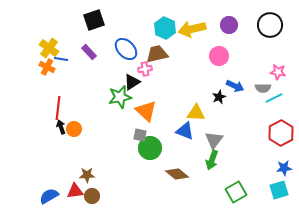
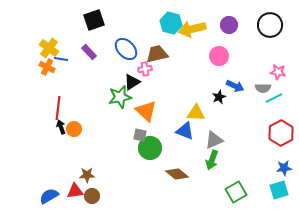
cyan hexagon: moved 6 px right, 5 px up; rotated 10 degrees counterclockwise
gray triangle: rotated 30 degrees clockwise
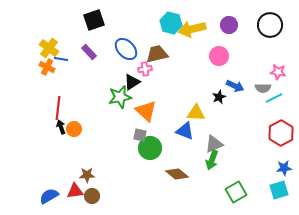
gray triangle: moved 4 px down
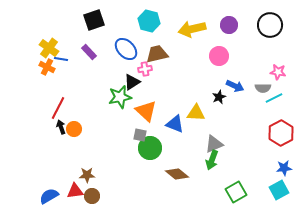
cyan hexagon: moved 22 px left, 2 px up
red line: rotated 20 degrees clockwise
blue triangle: moved 10 px left, 7 px up
cyan square: rotated 12 degrees counterclockwise
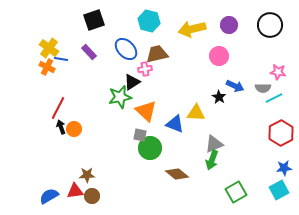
black star: rotated 16 degrees counterclockwise
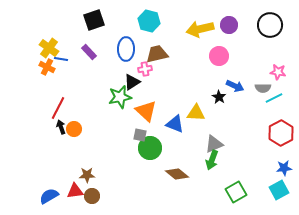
yellow arrow: moved 8 px right
blue ellipse: rotated 45 degrees clockwise
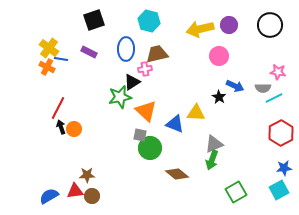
purple rectangle: rotated 21 degrees counterclockwise
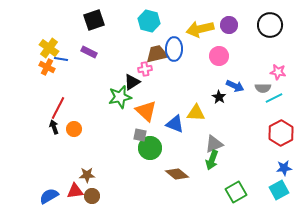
blue ellipse: moved 48 px right
black arrow: moved 7 px left
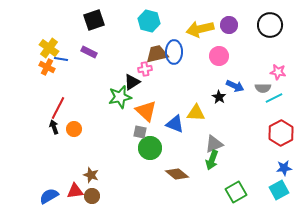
blue ellipse: moved 3 px down
gray square: moved 3 px up
brown star: moved 4 px right; rotated 21 degrees clockwise
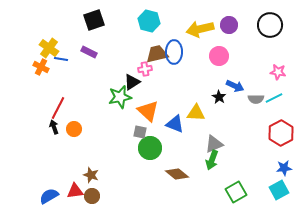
orange cross: moved 6 px left
gray semicircle: moved 7 px left, 11 px down
orange triangle: moved 2 px right
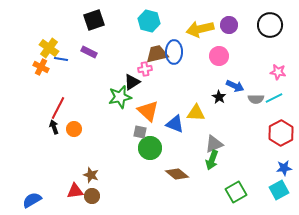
blue semicircle: moved 17 px left, 4 px down
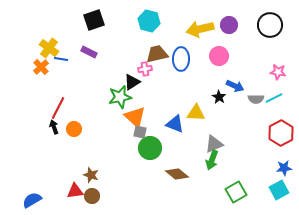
blue ellipse: moved 7 px right, 7 px down
orange cross: rotated 21 degrees clockwise
orange triangle: moved 13 px left, 6 px down
